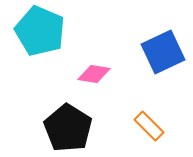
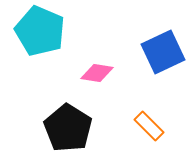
pink diamond: moved 3 px right, 1 px up
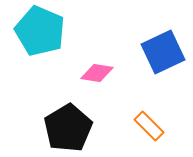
black pentagon: rotated 9 degrees clockwise
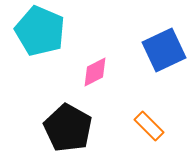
blue square: moved 1 px right, 2 px up
pink diamond: moved 2 px left, 1 px up; rotated 36 degrees counterclockwise
black pentagon: rotated 12 degrees counterclockwise
